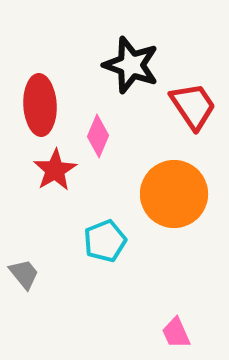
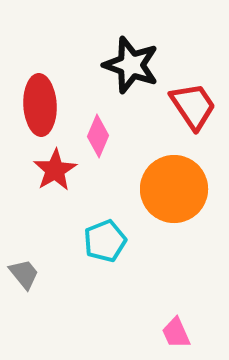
orange circle: moved 5 px up
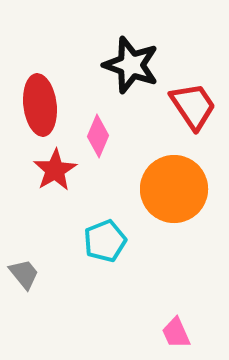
red ellipse: rotated 4 degrees counterclockwise
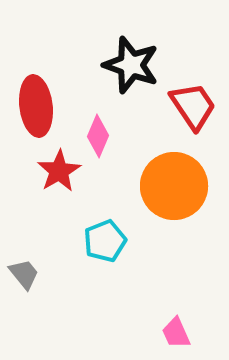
red ellipse: moved 4 px left, 1 px down
red star: moved 4 px right, 1 px down
orange circle: moved 3 px up
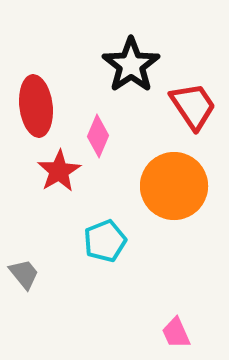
black star: rotated 18 degrees clockwise
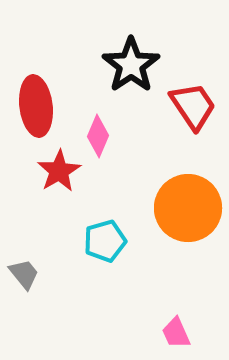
orange circle: moved 14 px right, 22 px down
cyan pentagon: rotated 6 degrees clockwise
